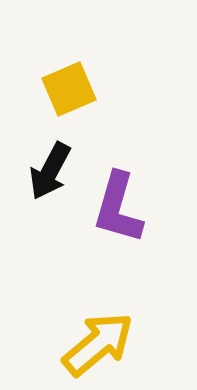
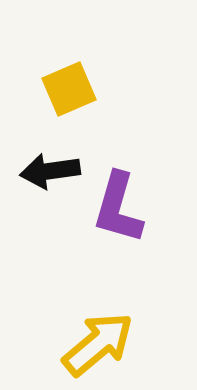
black arrow: rotated 54 degrees clockwise
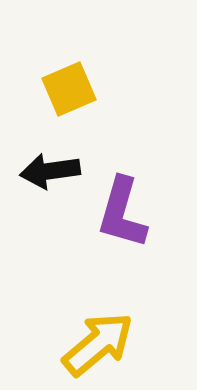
purple L-shape: moved 4 px right, 5 px down
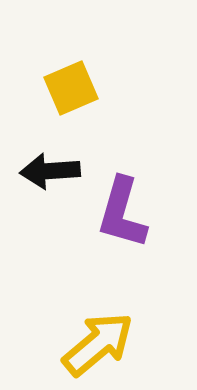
yellow square: moved 2 px right, 1 px up
black arrow: rotated 4 degrees clockwise
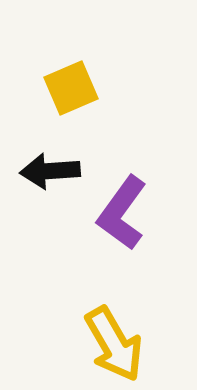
purple L-shape: rotated 20 degrees clockwise
yellow arrow: moved 16 px right; rotated 100 degrees clockwise
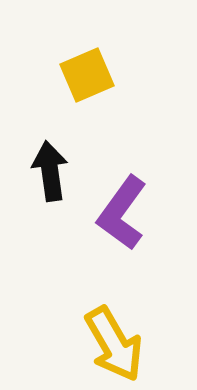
yellow square: moved 16 px right, 13 px up
black arrow: rotated 86 degrees clockwise
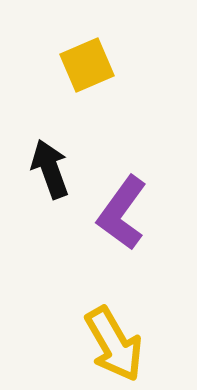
yellow square: moved 10 px up
black arrow: moved 2 px up; rotated 12 degrees counterclockwise
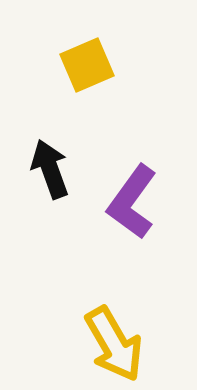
purple L-shape: moved 10 px right, 11 px up
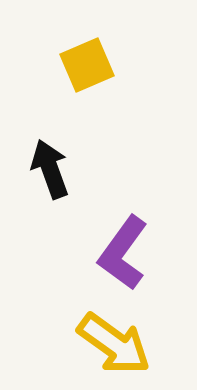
purple L-shape: moved 9 px left, 51 px down
yellow arrow: rotated 24 degrees counterclockwise
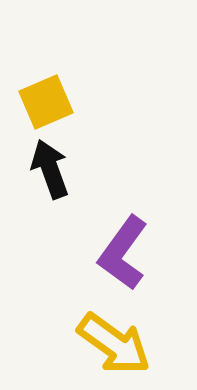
yellow square: moved 41 px left, 37 px down
